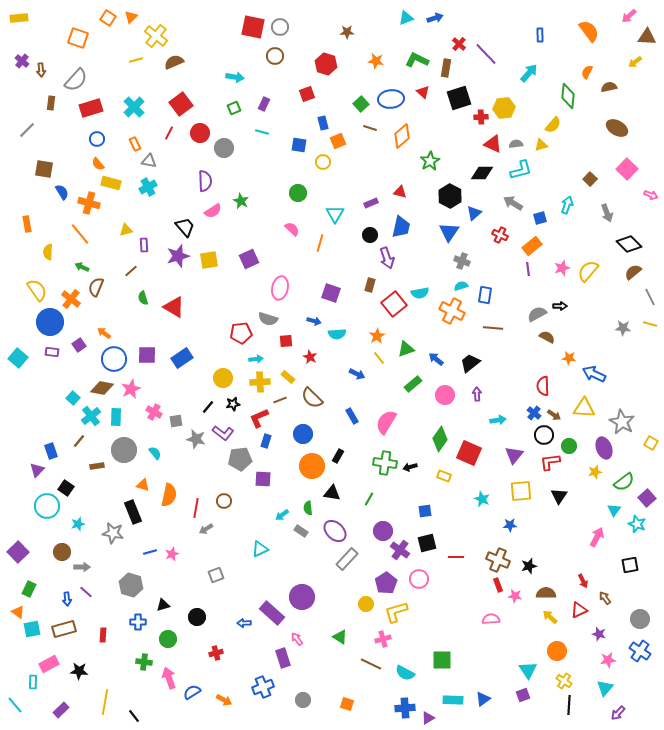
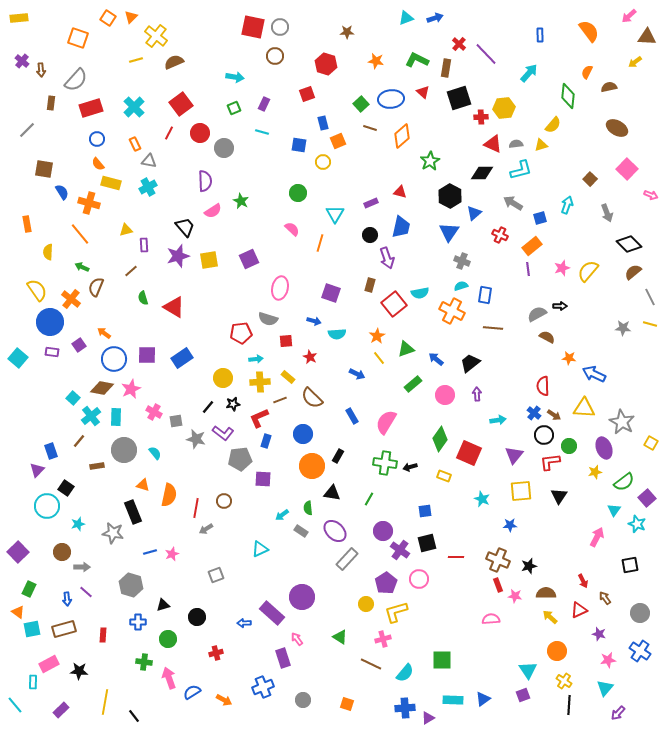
gray circle at (640, 619): moved 6 px up
cyan semicircle at (405, 673): rotated 78 degrees counterclockwise
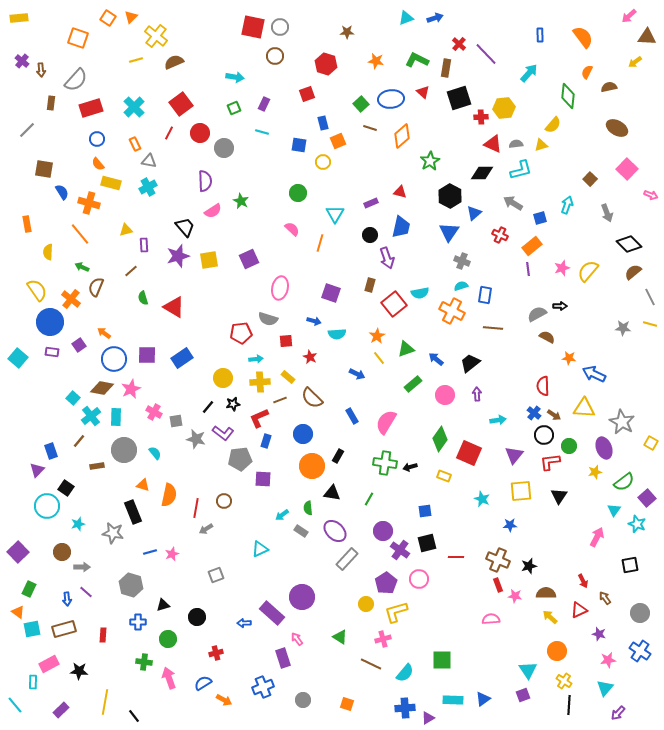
orange semicircle at (589, 31): moved 6 px left, 6 px down
blue semicircle at (192, 692): moved 11 px right, 9 px up
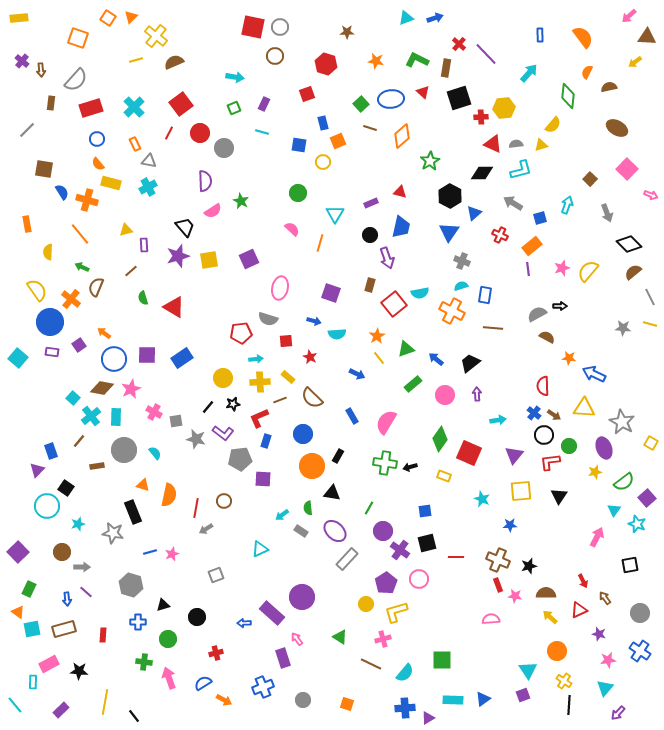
orange cross at (89, 203): moved 2 px left, 3 px up
green line at (369, 499): moved 9 px down
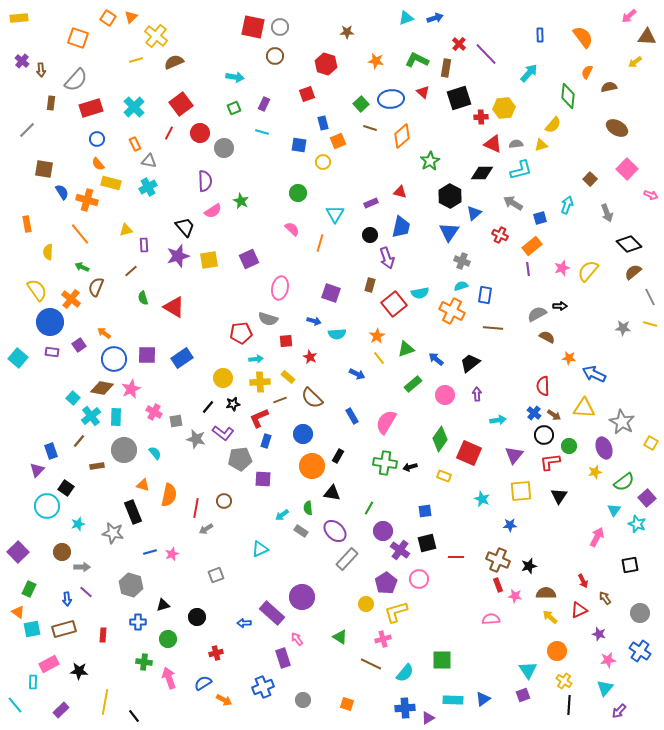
purple arrow at (618, 713): moved 1 px right, 2 px up
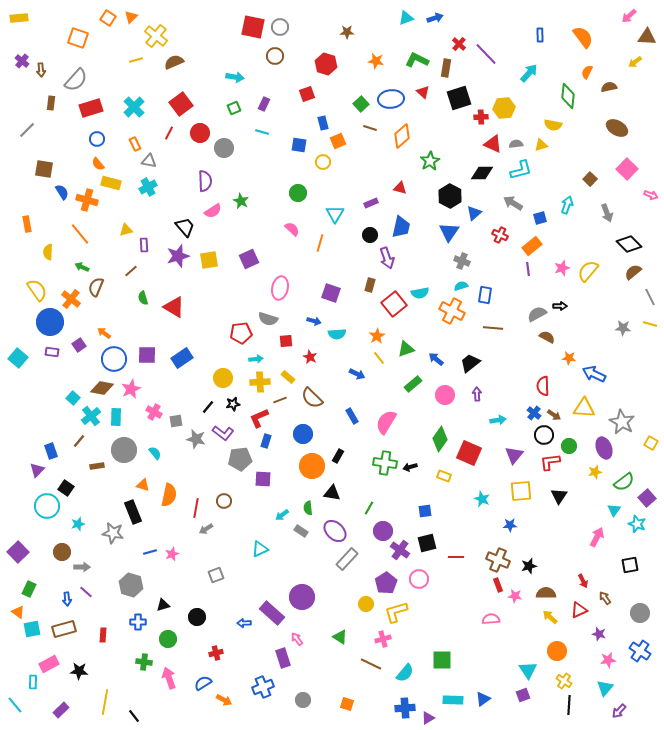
yellow semicircle at (553, 125): rotated 60 degrees clockwise
red triangle at (400, 192): moved 4 px up
